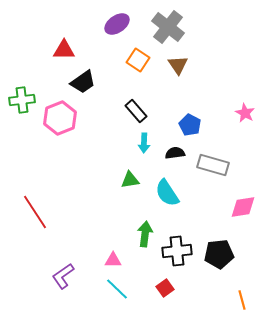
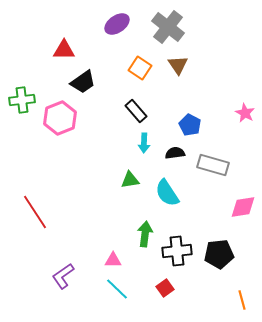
orange square: moved 2 px right, 8 px down
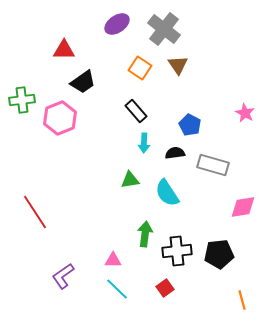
gray cross: moved 4 px left, 2 px down
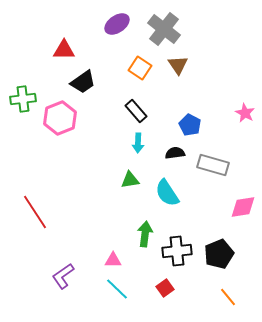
green cross: moved 1 px right, 1 px up
cyan arrow: moved 6 px left
black pentagon: rotated 16 degrees counterclockwise
orange line: moved 14 px left, 3 px up; rotated 24 degrees counterclockwise
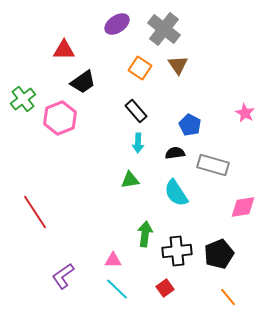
green cross: rotated 30 degrees counterclockwise
cyan semicircle: moved 9 px right
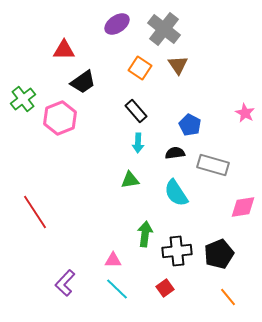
purple L-shape: moved 2 px right, 7 px down; rotated 12 degrees counterclockwise
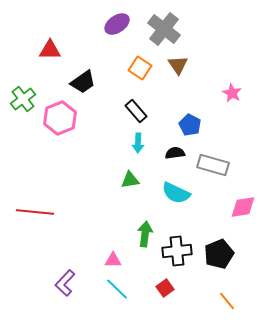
red triangle: moved 14 px left
pink star: moved 13 px left, 20 px up
cyan semicircle: rotated 32 degrees counterclockwise
red line: rotated 51 degrees counterclockwise
orange line: moved 1 px left, 4 px down
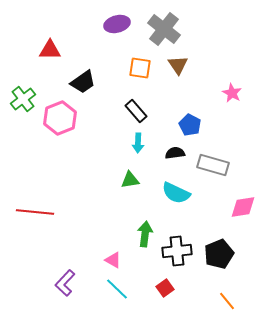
purple ellipse: rotated 20 degrees clockwise
orange square: rotated 25 degrees counterclockwise
pink triangle: rotated 30 degrees clockwise
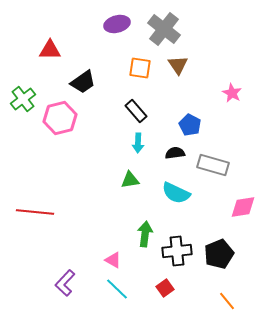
pink hexagon: rotated 8 degrees clockwise
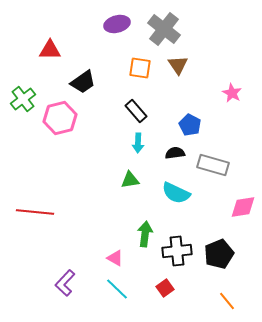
pink triangle: moved 2 px right, 2 px up
